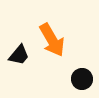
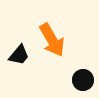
black circle: moved 1 px right, 1 px down
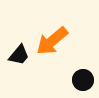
orange arrow: moved 1 px down; rotated 80 degrees clockwise
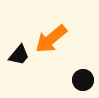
orange arrow: moved 1 px left, 2 px up
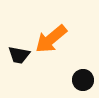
black trapezoid: rotated 60 degrees clockwise
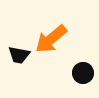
black circle: moved 7 px up
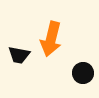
orange arrow: rotated 36 degrees counterclockwise
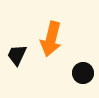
black trapezoid: moved 2 px left; rotated 105 degrees clockwise
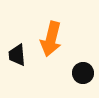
black trapezoid: rotated 30 degrees counterclockwise
